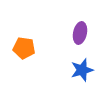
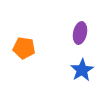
blue star: rotated 15 degrees counterclockwise
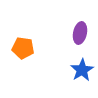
orange pentagon: moved 1 px left
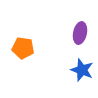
blue star: rotated 20 degrees counterclockwise
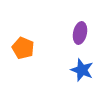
orange pentagon: rotated 15 degrees clockwise
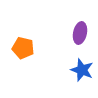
orange pentagon: rotated 10 degrees counterclockwise
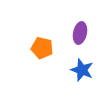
orange pentagon: moved 19 px right
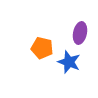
blue star: moved 13 px left, 8 px up
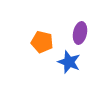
orange pentagon: moved 6 px up
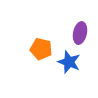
orange pentagon: moved 1 px left, 7 px down
